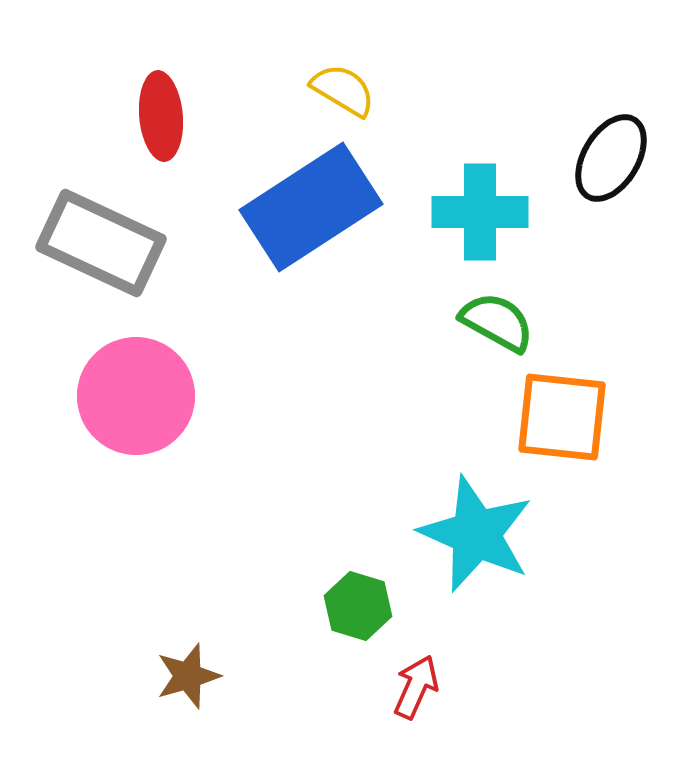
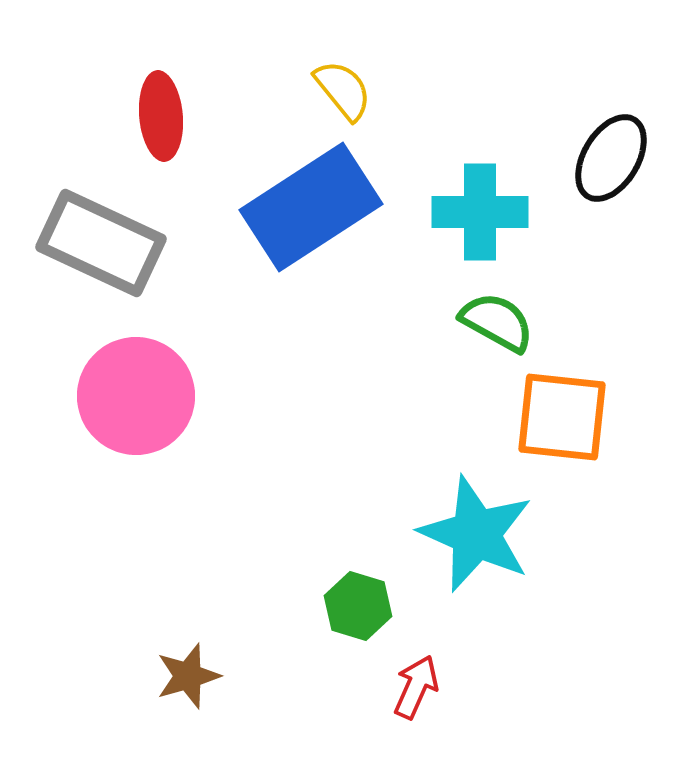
yellow semicircle: rotated 20 degrees clockwise
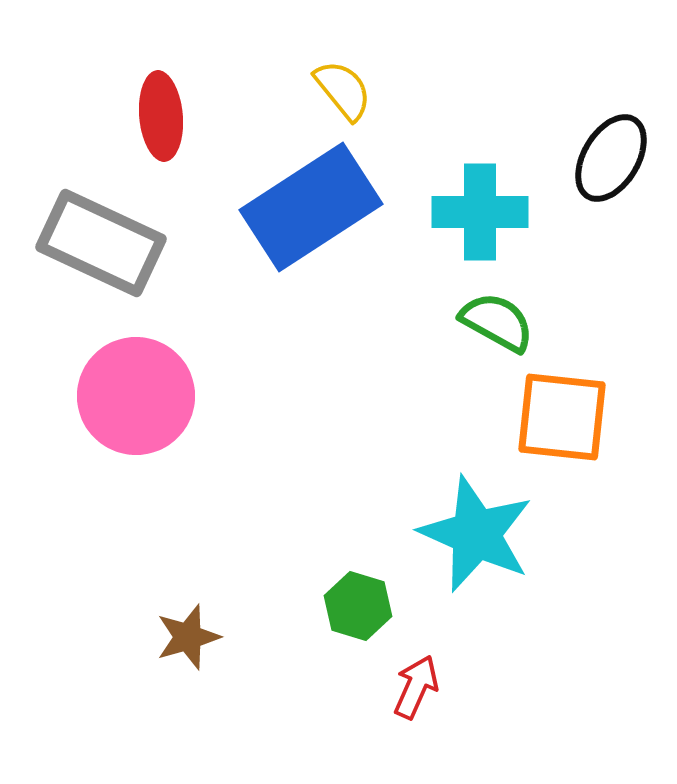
brown star: moved 39 px up
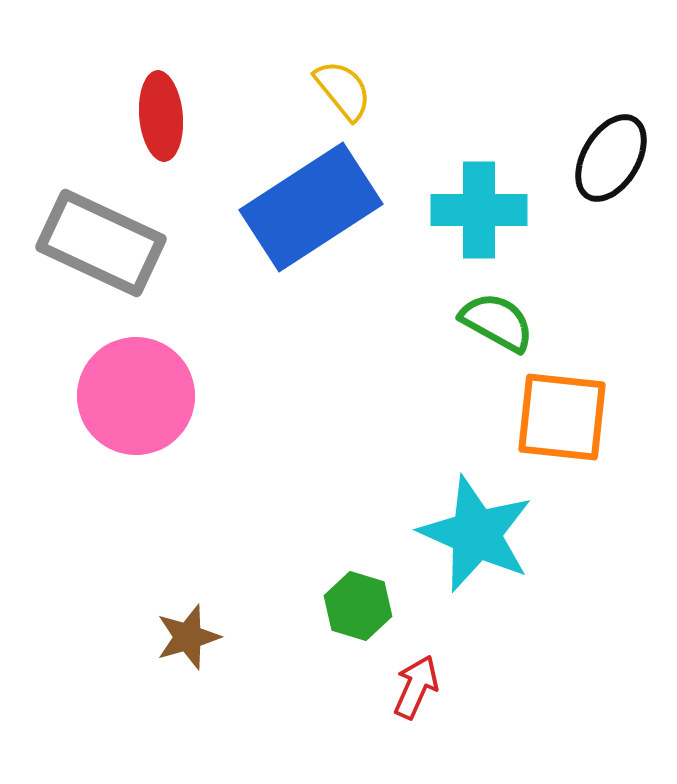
cyan cross: moved 1 px left, 2 px up
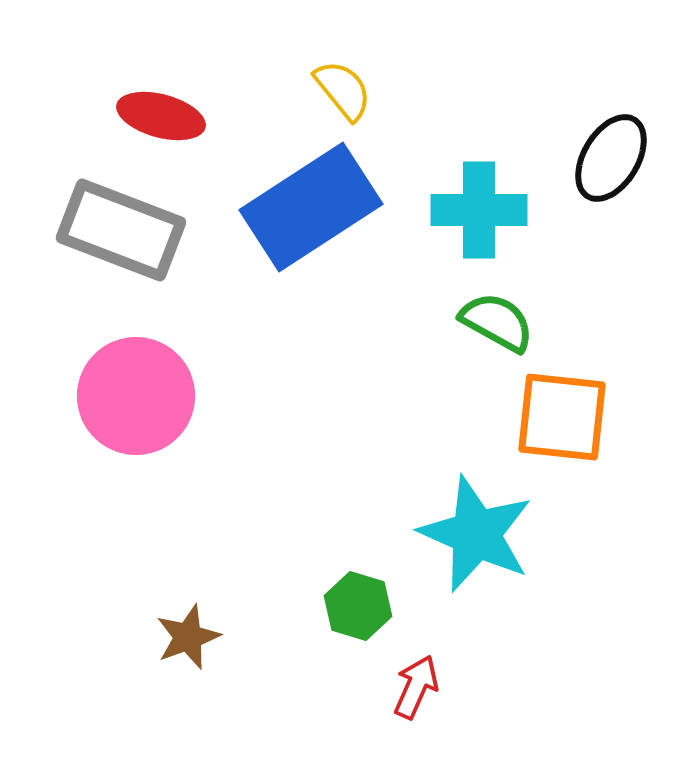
red ellipse: rotated 70 degrees counterclockwise
gray rectangle: moved 20 px right, 13 px up; rotated 4 degrees counterclockwise
brown star: rotated 4 degrees counterclockwise
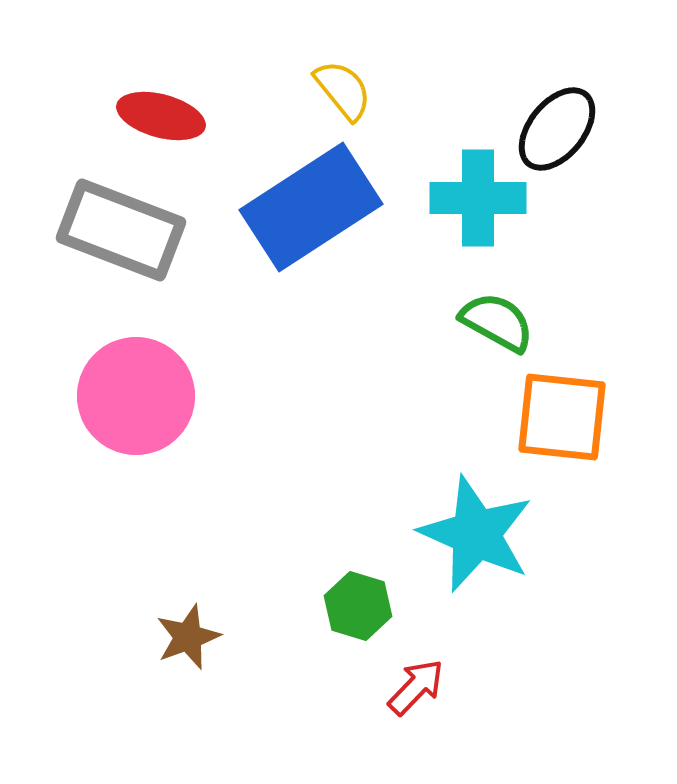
black ellipse: moved 54 px left, 29 px up; rotated 8 degrees clockwise
cyan cross: moved 1 px left, 12 px up
red arrow: rotated 20 degrees clockwise
